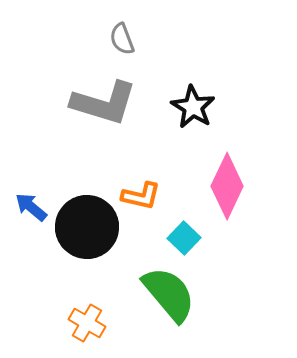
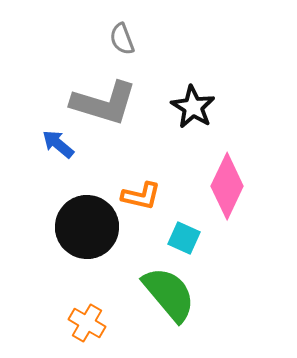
blue arrow: moved 27 px right, 63 px up
cyan square: rotated 20 degrees counterclockwise
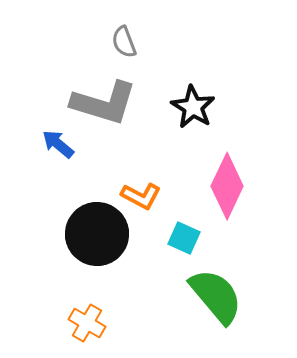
gray semicircle: moved 2 px right, 3 px down
orange L-shape: rotated 15 degrees clockwise
black circle: moved 10 px right, 7 px down
green semicircle: moved 47 px right, 2 px down
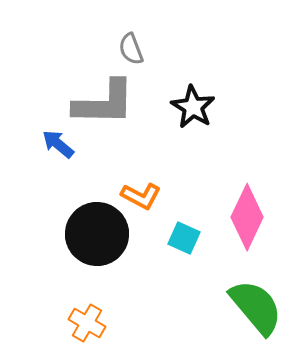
gray semicircle: moved 7 px right, 7 px down
gray L-shape: rotated 16 degrees counterclockwise
pink diamond: moved 20 px right, 31 px down
green semicircle: moved 40 px right, 11 px down
